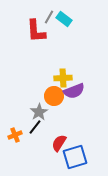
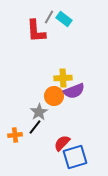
orange cross: rotated 16 degrees clockwise
red semicircle: moved 3 px right; rotated 12 degrees clockwise
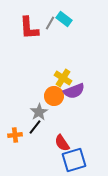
gray line: moved 1 px right, 6 px down
red L-shape: moved 7 px left, 3 px up
yellow cross: rotated 36 degrees clockwise
red semicircle: rotated 78 degrees counterclockwise
blue square: moved 1 px left, 3 px down
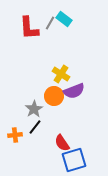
yellow cross: moved 2 px left, 4 px up
gray star: moved 5 px left, 3 px up
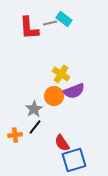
gray line: rotated 48 degrees clockwise
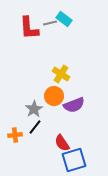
purple semicircle: moved 14 px down
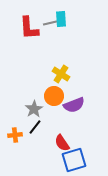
cyan rectangle: moved 3 px left; rotated 49 degrees clockwise
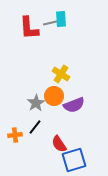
gray star: moved 2 px right, 6 px up
red semicircle: moved 3 px left, 1 px down
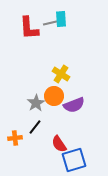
orange cross: moved 3 px down
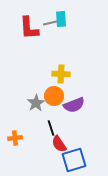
yellow cross: rotated 30 degrees counterclockwise
black line: moved 16 px right, 1 px down; rotated 56 degrees counterclockwise
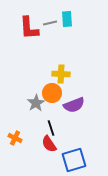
cyan rectangle: moved 6 px right
orange circle: moved 2 px left, 3 px up
orange cross: rotated 32 degrees clockwise
red semicircle: moved 10 px left
